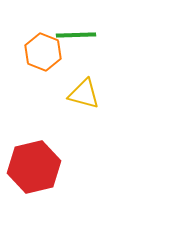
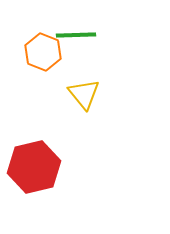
yellow triangle: rotated 36 degrees clockwise
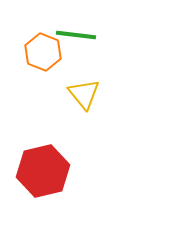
green line: rotated 9 degrees clockwise
red hexagon: moved 9 px right, 4 px down
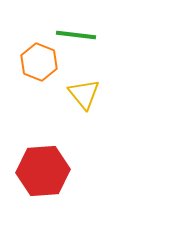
orange hexagon: moved 4 px left, 10 px down
red hexagon: rotated 9 degrees clockwise
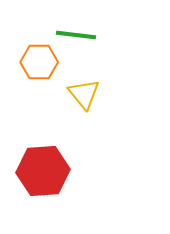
orange hexagon: rotated 21 degrees counterclockwise
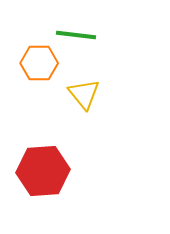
orange hexagon: moved 1 px down
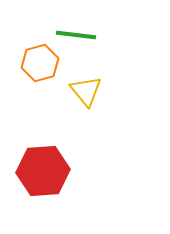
orange hexagon: moved 1 px right; rotated 15 degrees counterclockwise
yellow triangle: moved 2 px right, 3 px up
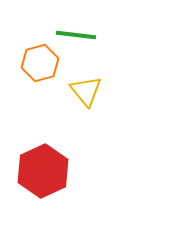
red hexagon: rotated 21 degrees counterclockwise
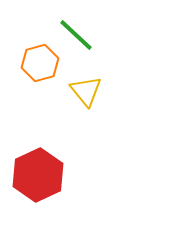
green line: rotated 36 degrees clockwise
red hexagon: moved 5 px left, 4 px down
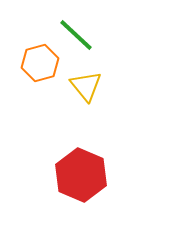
yellow triangle: moved 5 px up
red hexagon: moved 43 px right; rotated 12 degrees counterclockwise
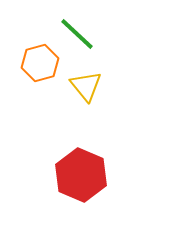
green line: moved 1 px right, 1 px up
